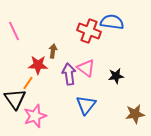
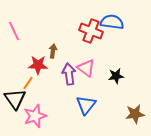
red cross: moved 2 px right
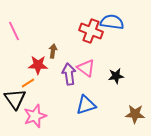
orange line: rotated 24 degrees clockwise
blue triangle: rotated 35 degrees clockwise
brown star: rotated 12 degrees clockwise
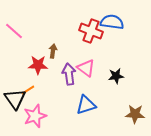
pink line: rotated 24 degrees counterclockwise
orange line: moved 7 px down
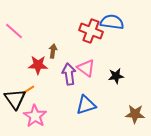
pink star: rotated 20 degrees counterclockwise
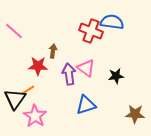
red star: moved 1 px down
black triangle: rotated 10 degrees clockwise
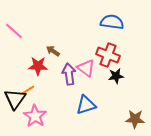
red cross: moved 17 px right, 24 px down
brown arrow: rotated 64 degrees counterclockwise
brown star: moved 5 px down
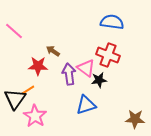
black star: moved 17 px left, 4 px down
